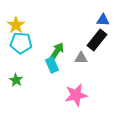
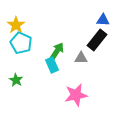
cyan pentagon: rotated 20 degrees clockwise
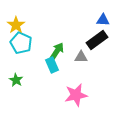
black rectangle: rotated 15 degrees clockwise
gray triangle: moved 1 px up
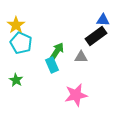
black rectangle: moved 1 px left, 4 px up
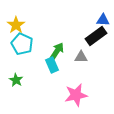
cyan pentagon: moved 1 px right, 1 px down
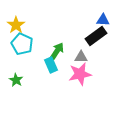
cyan rectangle: moved 1 px left
pink star: moved 4 px right, 21 px up
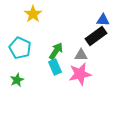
yellow star: moved 17 px right, 11 px up
cyan pentagon: moved 2 px left, 4 px down
green arrow: moved 1 px left
gray triangle: moved 2 px up
cyan rectangle: moved 4 px right, 2 px down
green star: moved 1 px right; rotated 16 degrees clockwise
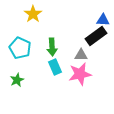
green arrow: moved 4 px left, 4 px up; rotated 144 degrees clockwise
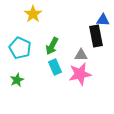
black rectangle: rotated 65 degrees counterclockwise
green arrow: moved 1 px up; rotated 30 degrees clockwise
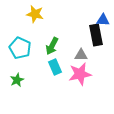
yellow star: moved 2 px right; rotated 24 degrees counterclockwise
black rectangle: moved 1 px up
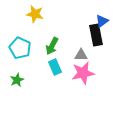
blue triangle: moved 1 px left, 1 px down; rotated 40 degrees counterclockwise
pink star: moved 3 px right, 1 px up
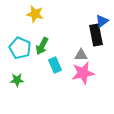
green arrow: moved 10 px left
cyan rectangle: moved 2 px up
green star: rotated 24 degrees clockwise
